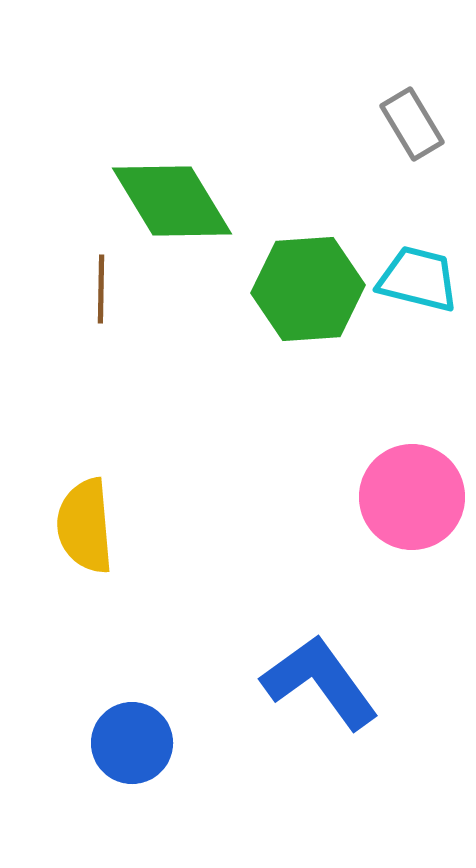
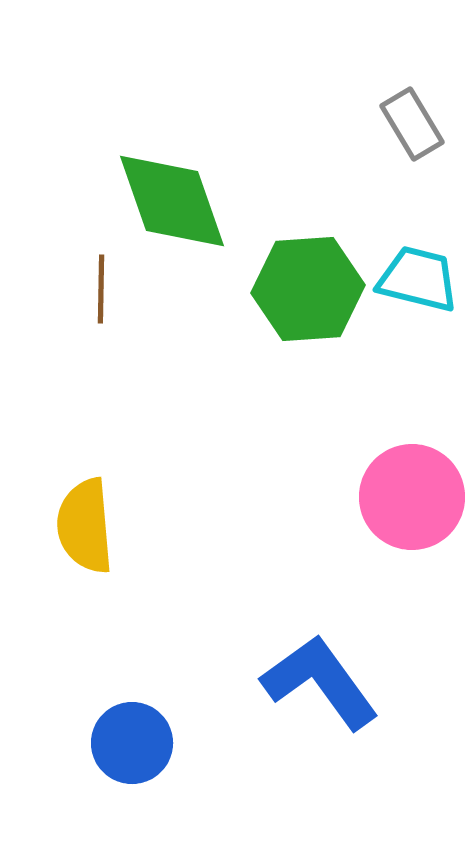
green diamond: rotated 12 degrees clockwise
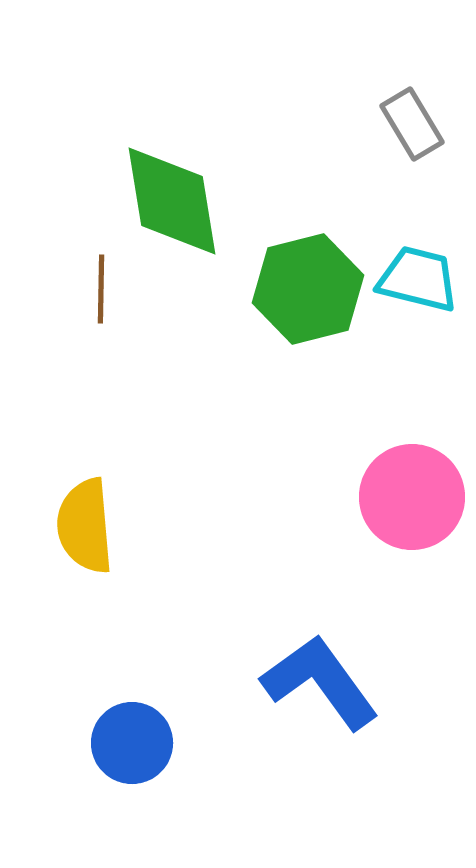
green diamond: rotated 10 degrees clockwise
green hexagon: rotated 10 degrees counterclockwise
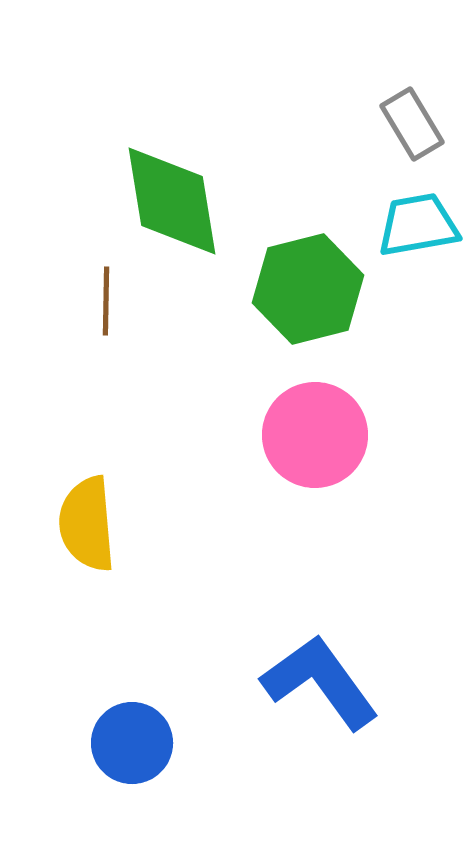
cyan trapezoid: moved 54 px up; rotated 24 degrees counterclockwise
brown line: moved 5 px right, 12 px down
pink circle: moved 97 px left, 62 px up
yellow semicircle: moved 2 px right, 2 px up
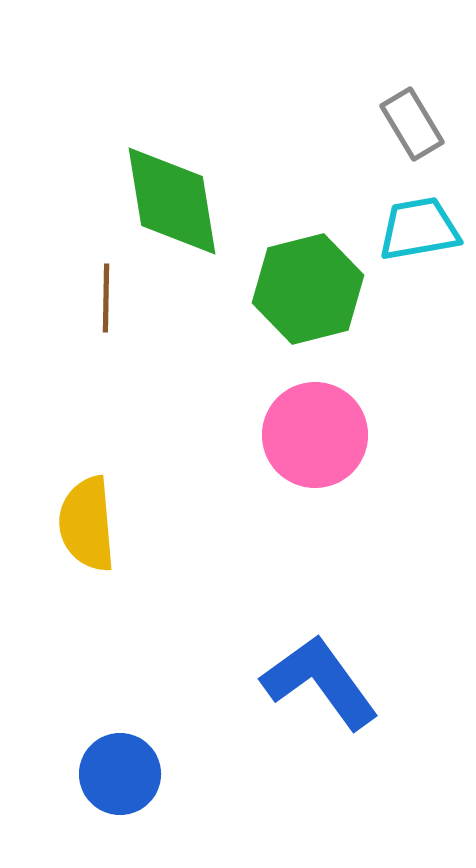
cyan trapezoid: moved 1 px right, 4 px down
brown line: moved 3 px up
blue circle: moved 12 px left, 31 px down
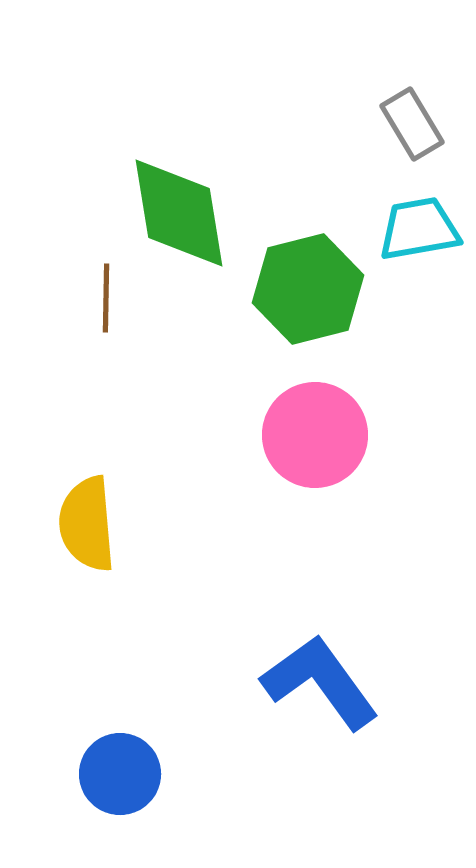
green diamond: moved 7 px right, 12 px down
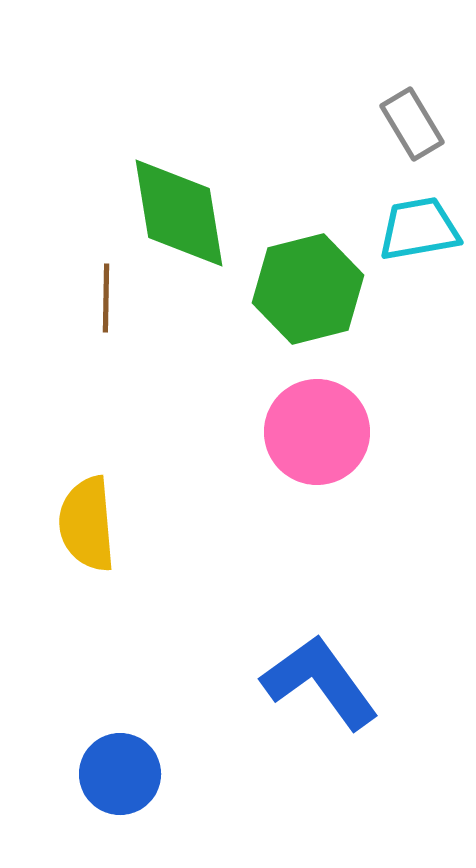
pink circle: moved 2 px right, 3 px up
